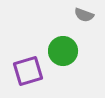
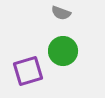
gray semicircle: moved 23 px left, 2 px up
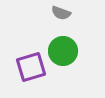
purple square: moved 3 px right, 4 px up
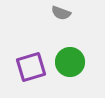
green circle: moved 7 px right, 11 px down
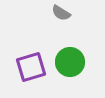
gray semicircle: rotated 12 degrees clockwise
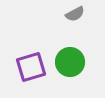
gray semicircle: moved 14 px right, 1 px down; rotated 60 degrees counterclockwise
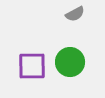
purple square: moved 1 px right, 1 px up; rotated 16 degrees clockwise
